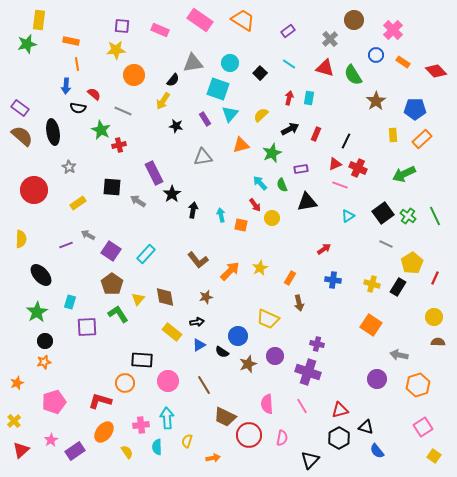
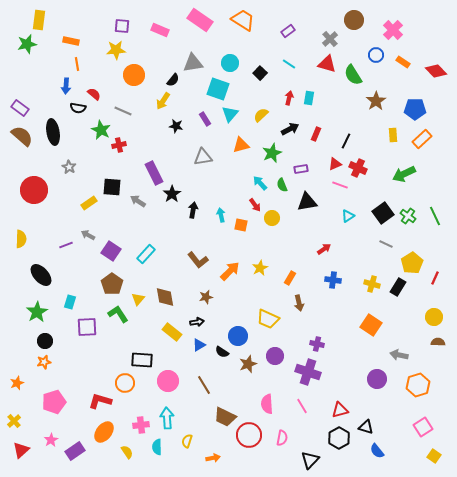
red triangle at (325, 68): moved 2 px right, 4 px up
yellow rectangle at (78, 203): moved 11 px right
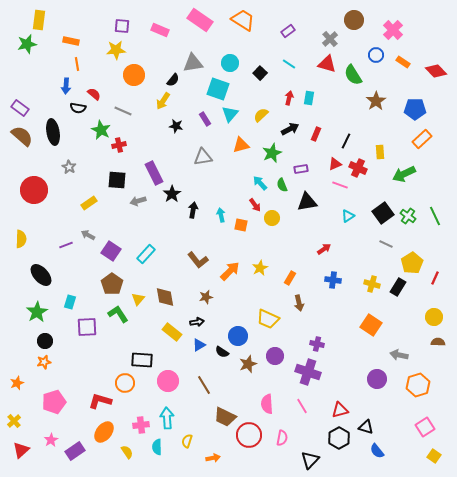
yellow rectangle at (393, 135): moved 13 px left, 17 px down
black square at (112, 187): moved 5 px right, 7 px up
gray arrow at (138, 201): rotated 49 degrees counterclockwise
pink square at (423, 427): moved 2 px right
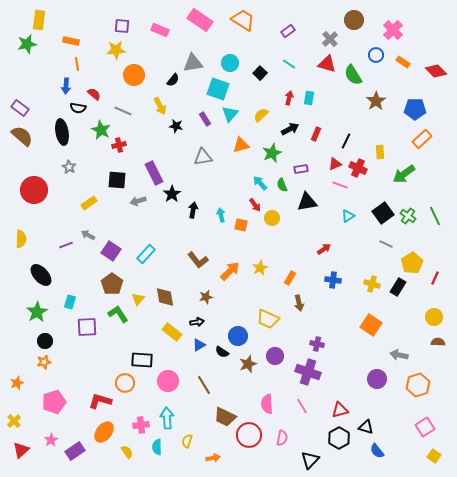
yellow arrow at (163, 101): moved 3 px left, 5 px down; rotated 60 degrees counterclockwise
black ellipse at (53, 132): moved 9 px right
green arrow at (404, 174): rotated 10 degrees counterclockwise
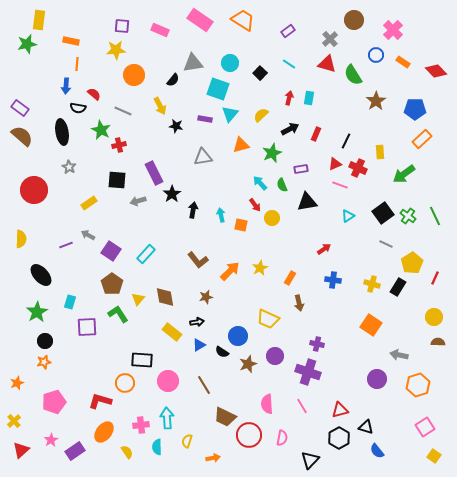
orange line at (77, 64): rotated 16 degrees clockwise
purple rectangle at (205, 119): rotated 48 degrees counterclockwise
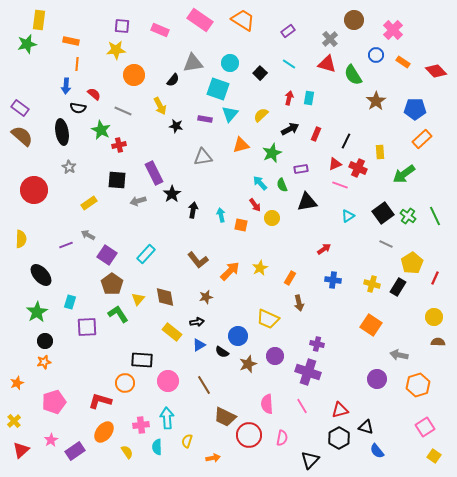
purple square at (111, 251): moved 4 px left, 4 px down
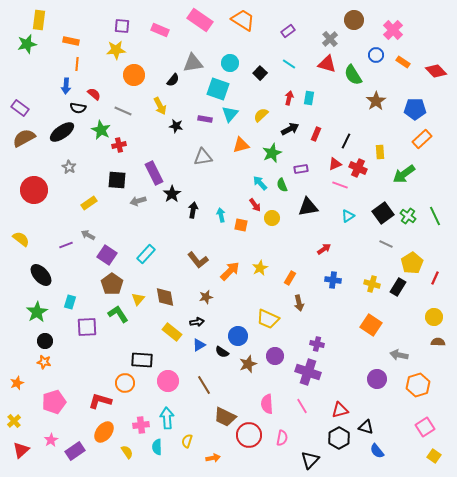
black ellipse at (62, 132): rotated 65 degrees clockwise
brown semicircle at (22, 136): moved 2 px right, 2 px down; rotated 70 degrees counterclockwise
black triangle at (307, 202): moved 1 px right, 5 px down
yellow semicircle at (21, 239): rotated 54 degrees counterclockwise
orange star at (44, 362): rotated 24 degrees clockwise
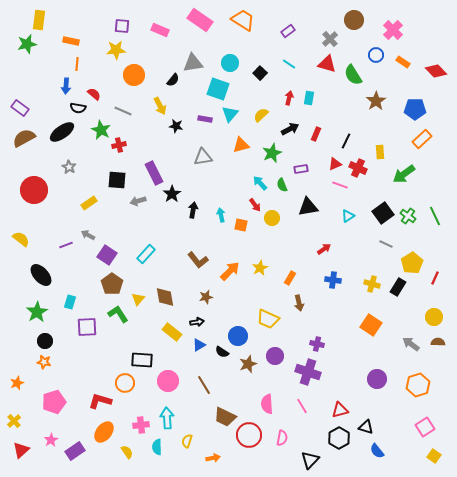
gray arrow at (399, 355): moved 12 px right, 11 px up; rotated 24 degrees clockwise
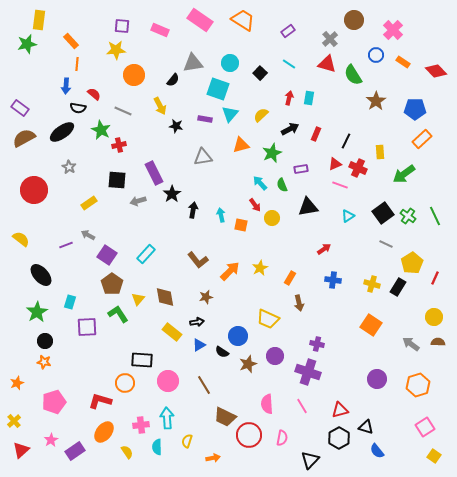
orange rectangle at (71, 41): rotated 35 degrees clockwise
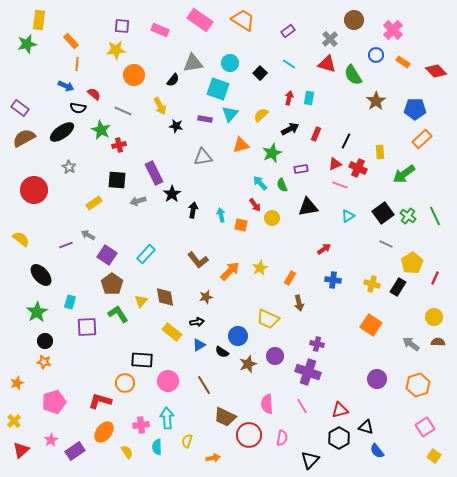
blue arrow at (66, 86): rotated 70 degrees counterclockwise
yellow rectangle at (89, 203): moved 5 px right
yellow triangle at (138, 299): moved 3 px right, 2 px down
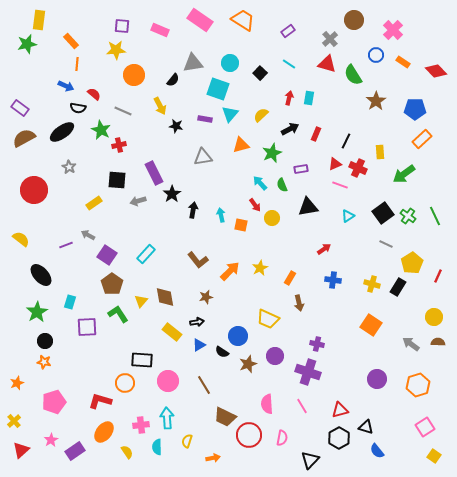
red line at (435, 278): moved 3 px right, 2 px up
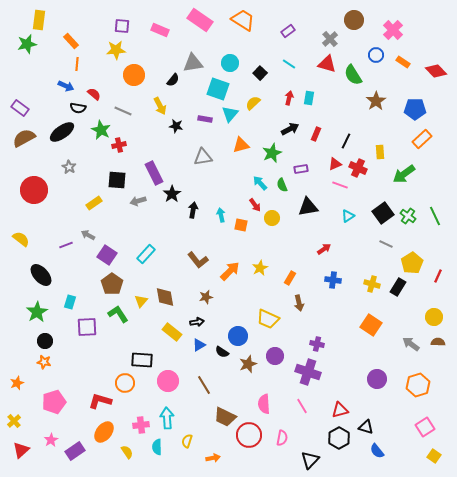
yellow semicircle at (261, 115): moved 8 px left, 12 px up
pink semicircle at (267, 404): moved 3 px left
